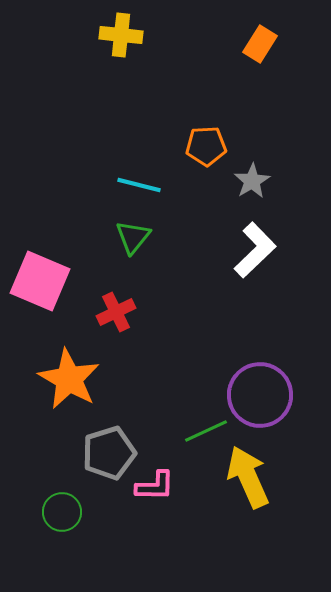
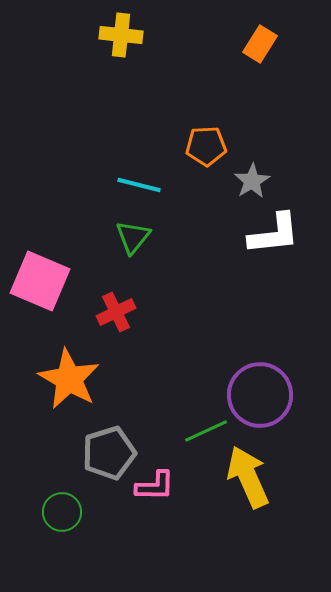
white L-shape: moved 19 px right, 16 px up; rotated 38 degrees clockwise
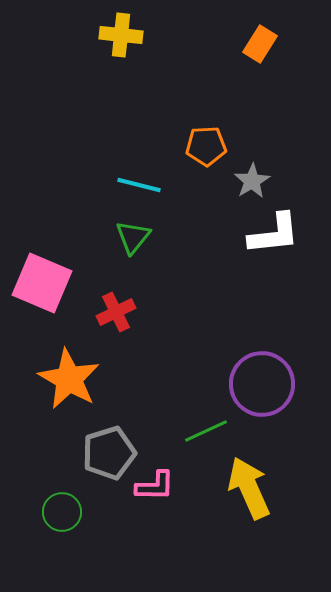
pink square: moved 2 px right, 2 px down
purple circle: moved 2 px right, 11 px up
yellow arrow: moved 1 px right, 11 px down
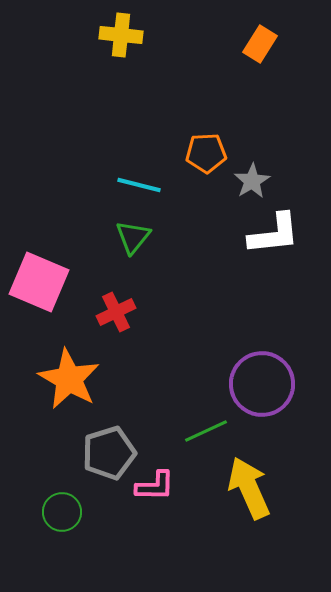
orange pentagon: moved 7 px down
pink square: moved 3 px left, 1 px up
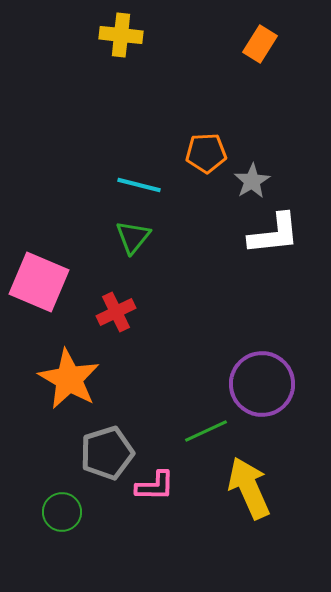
gray pentagon: moved 2 px left
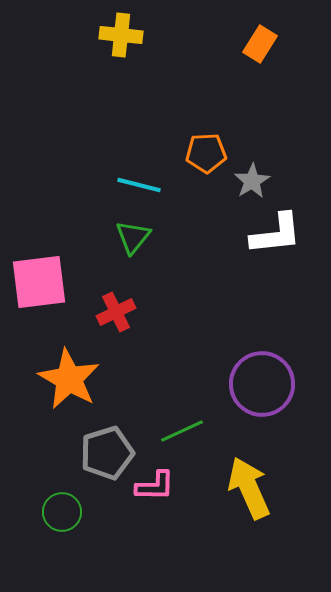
white L-shape: moved 2 px right
pink square: rotated 30 degrees counterclockwise
green line: moved 24 px left
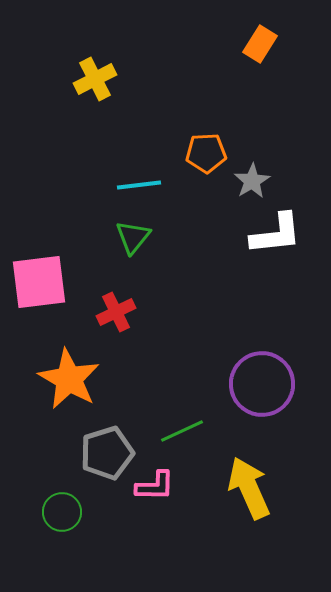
yellow cross: moved 26 px left, 44 px down; rotated 33 degrees counterclockwise
cyan line: rotated 21 degrees counterclockwise
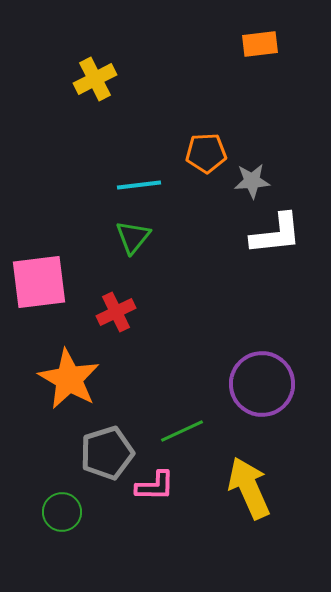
orange rectangle: rotated 51 degrees clockwise
gray star: rotated 27 degrees clockwise
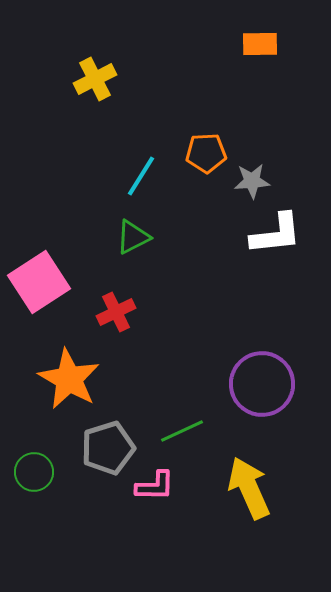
orange rectangle: rotated 6 degrees clockwise
cyan line: moved 2 px right, 9 px up; rotated 51 degrees counterclockwise
green triangle: rotated 24 degrees clockwise
pink square: rotated 26 degrees counterclockwise
gray pentagon: moved 1 px right, 5 px up
green circle: moved 28 px left, 40 px up
